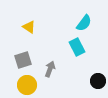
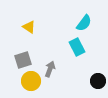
yellow circle: moved 4 px right, 4 px up
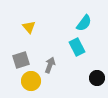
yellow triangle: rotated 16 degrees clockwise
gray square: moved 2 px left
gray arrow: moved 4 px up
black circle: moved 1 px left, 3 px up
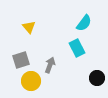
cyan rectangle: moved 1 px down
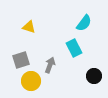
yellow triangle: rotated 32 degrees counterclockwise
cyan rectangle: moved 3 px left
black circle: moved 3 px left, 2 px up
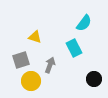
yellow triangle: moved 6 px right, 10 px down
black circle: moved 3 px down
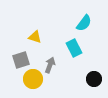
yellow circle: moved 2 px right, 2 px up
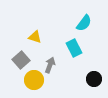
gray square: rotated 24 degrees counterclockwise
yellow circle: moved 1 px right, 1 px down
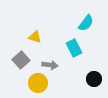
cyan semicircle: moved 2 px right
gray arrow: rotated 77 degrees clockwise
yellow circle: moved 4 px right, 3 px down
